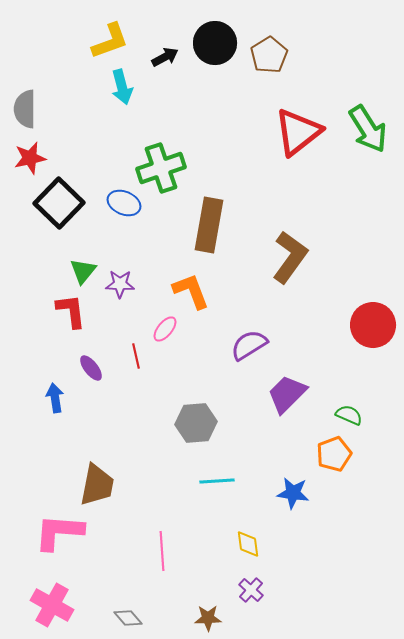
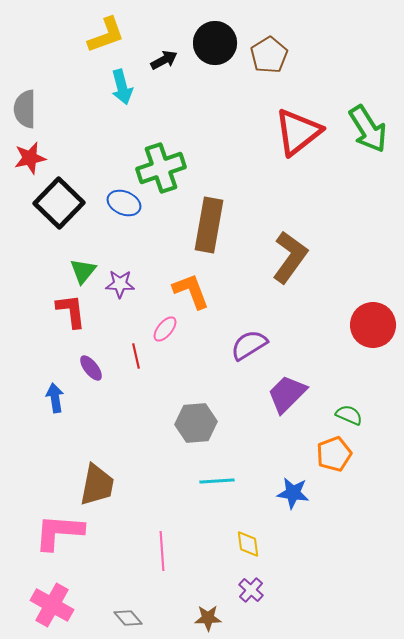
yellow L-shape: moved 4 px left, 6 px up
black arrow: moved 1 px left, 3 px down
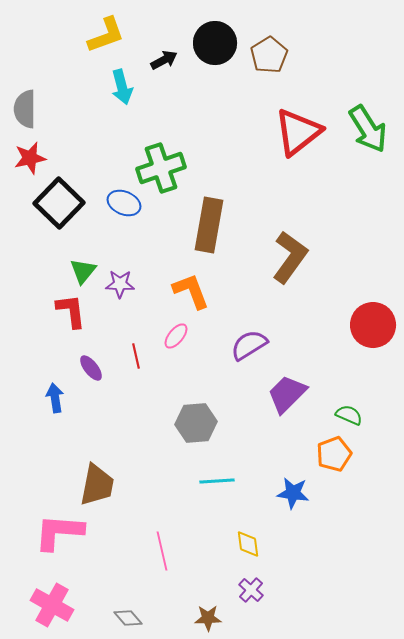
pink ellipse: moved 11 px right, 7 px down
pink line: rotated 9 degrees counterclockwise
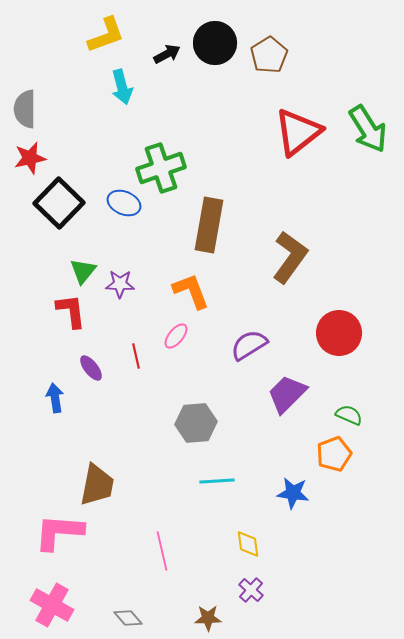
black arrow: moved 3 px right, 6 px up
red circle: moved 34 px left, 8 px down
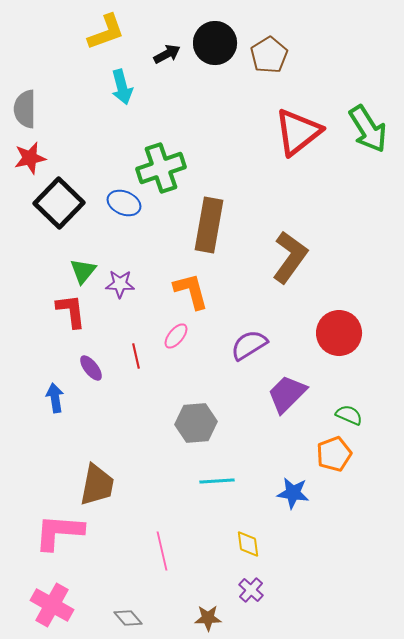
yellow L-shape: moved 3 px up
orange L-shape: rotated 6 degrees clockwise
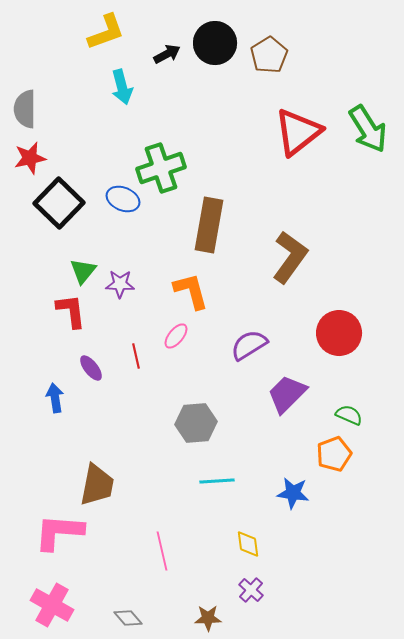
blue ellipse: moved 1 px left, 4 px up
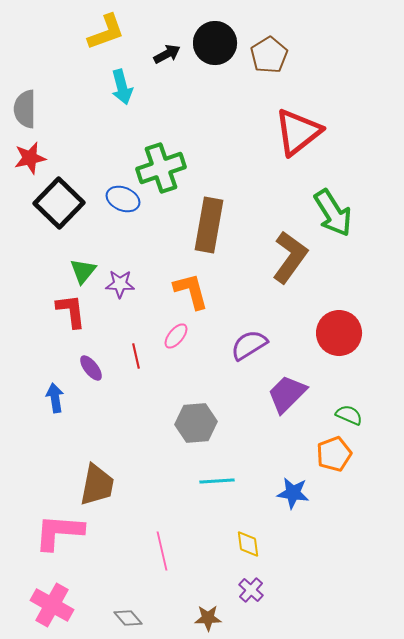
green arrow: moved 35 px left, 84 px down
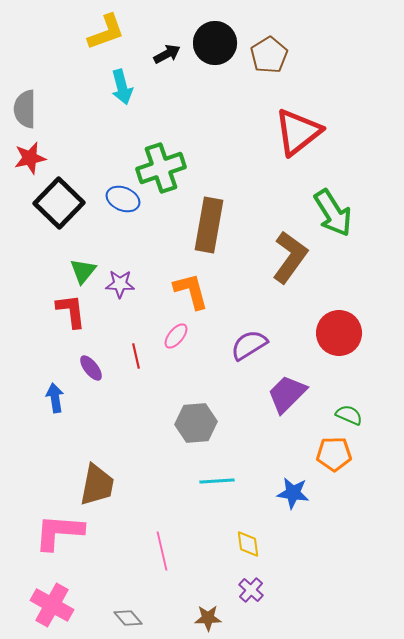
orange pentagon: rotated 20 degrees clockwise
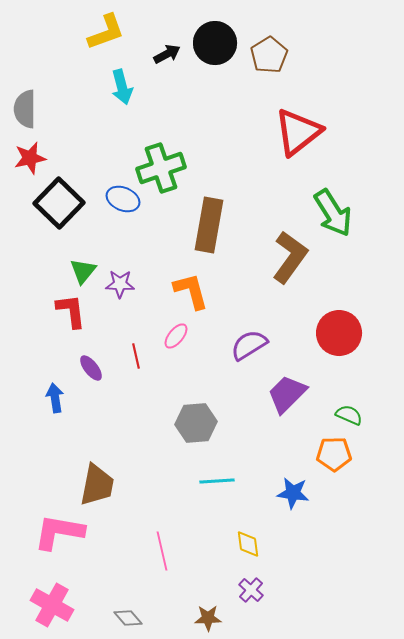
pink L-shape: rotated 6 degrees clockwise
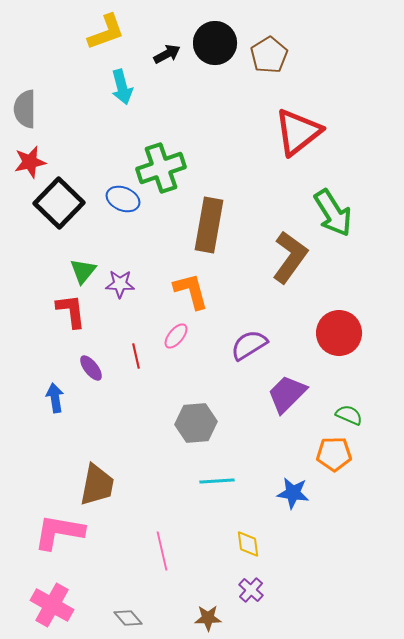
red star: moved 4 px down
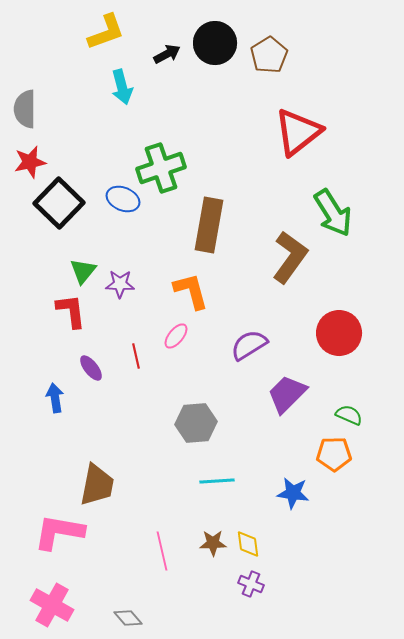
purple cross: moved 6 px up; rotated 20 degrees counterclockwise
brown star: moved 5 px right, 75 px up
